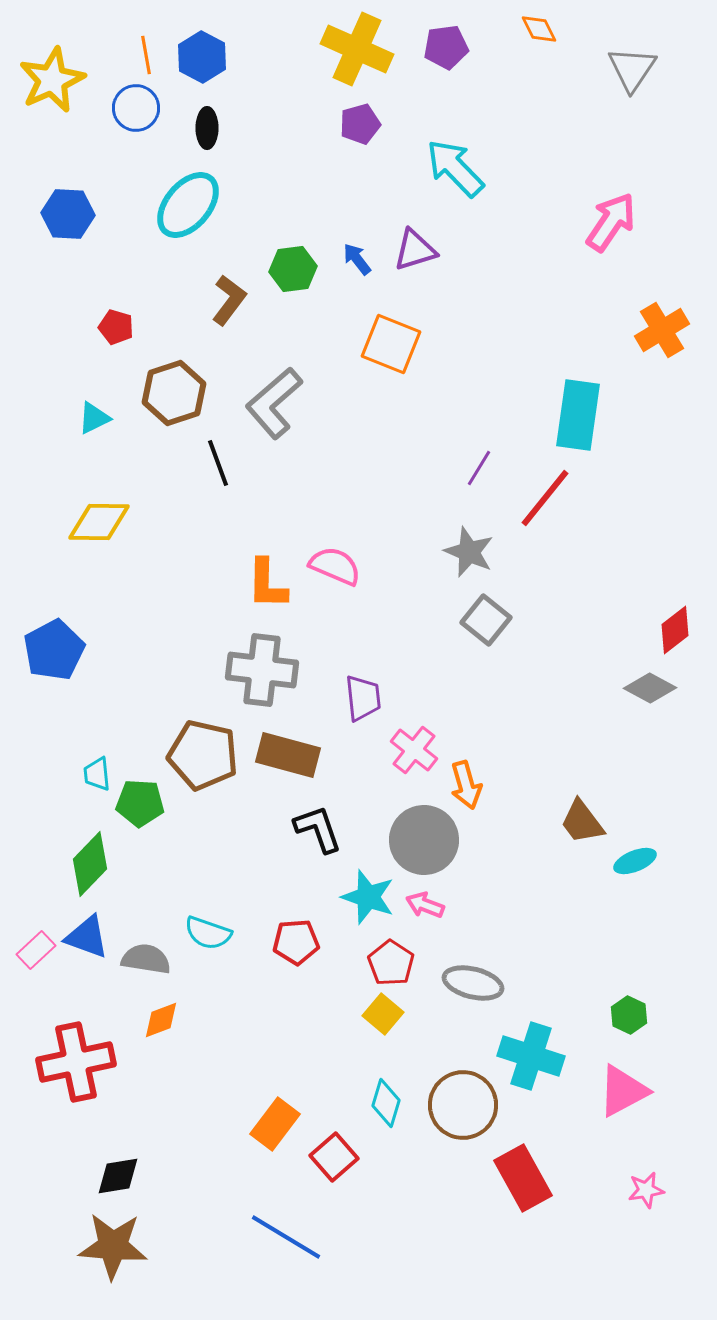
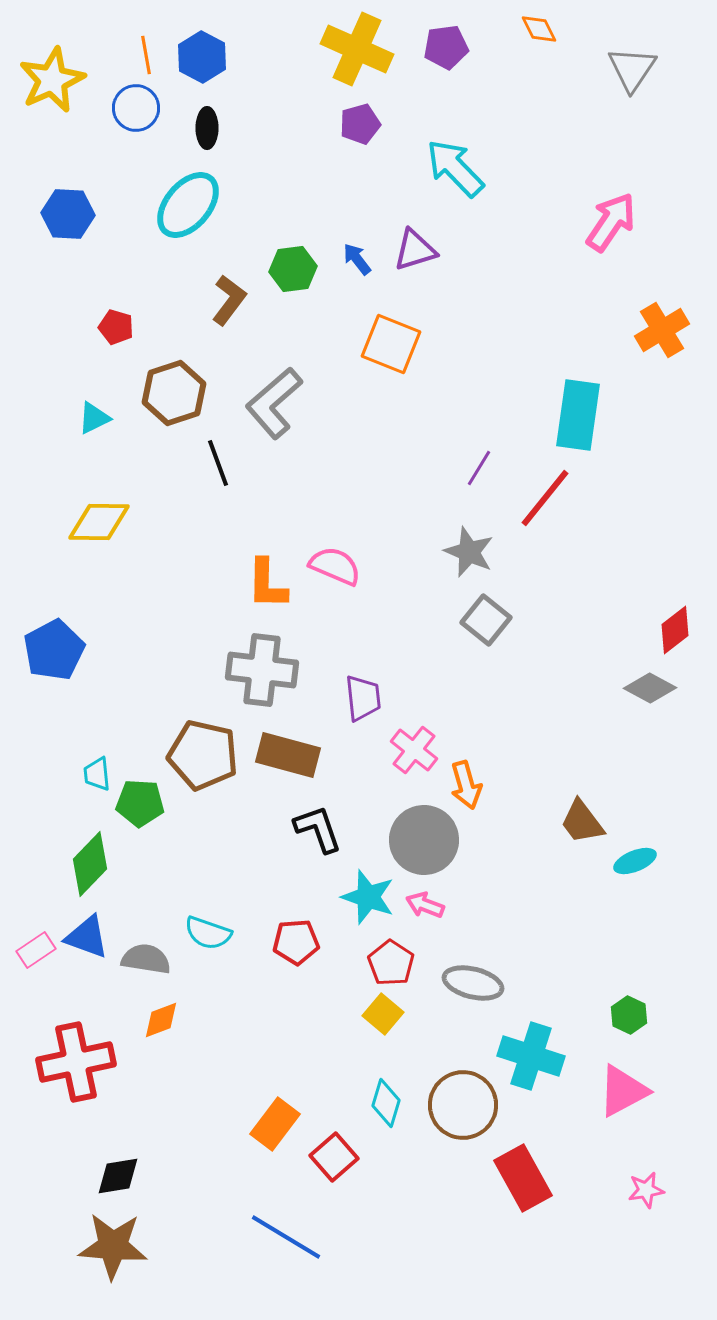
pink rectangle at (36, 950): rotated 9 degrees clockwise
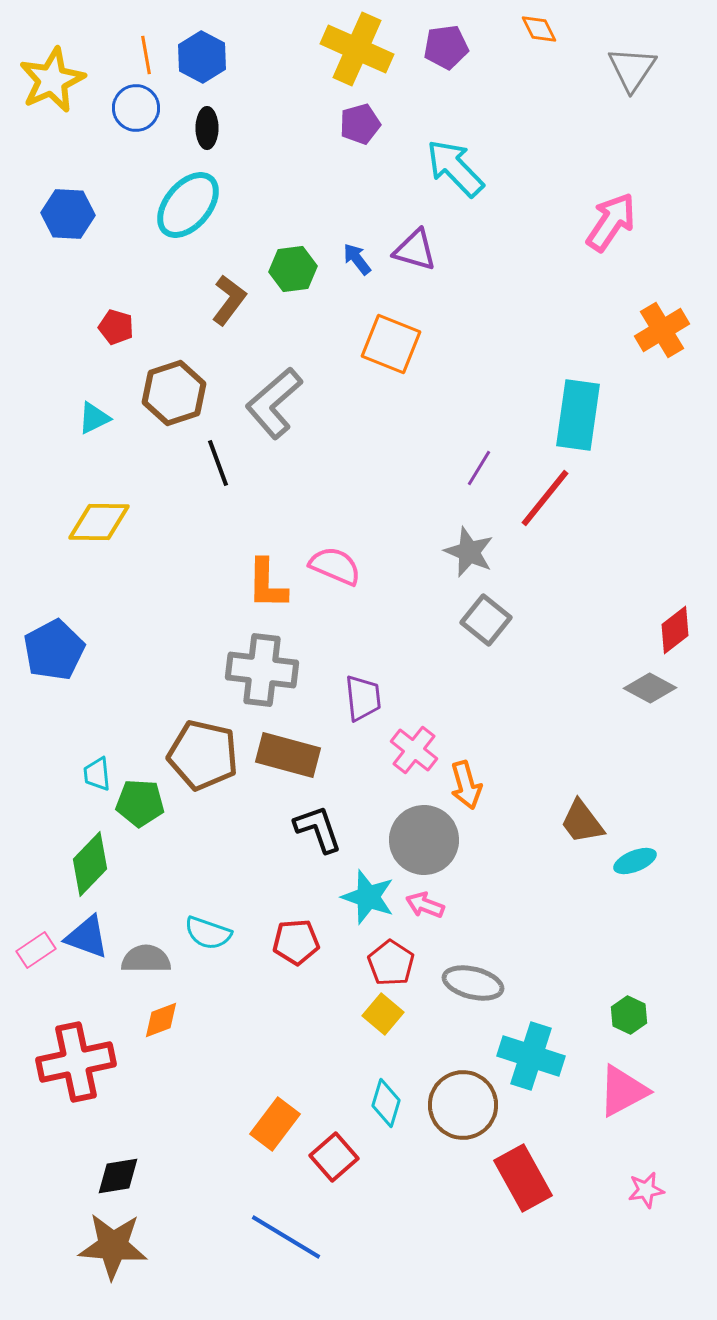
purple triangle at (415, 250): rotated 33 degrees clockwise
gray semicircle at (146, 959): rotated 9 degrees counterclockwise
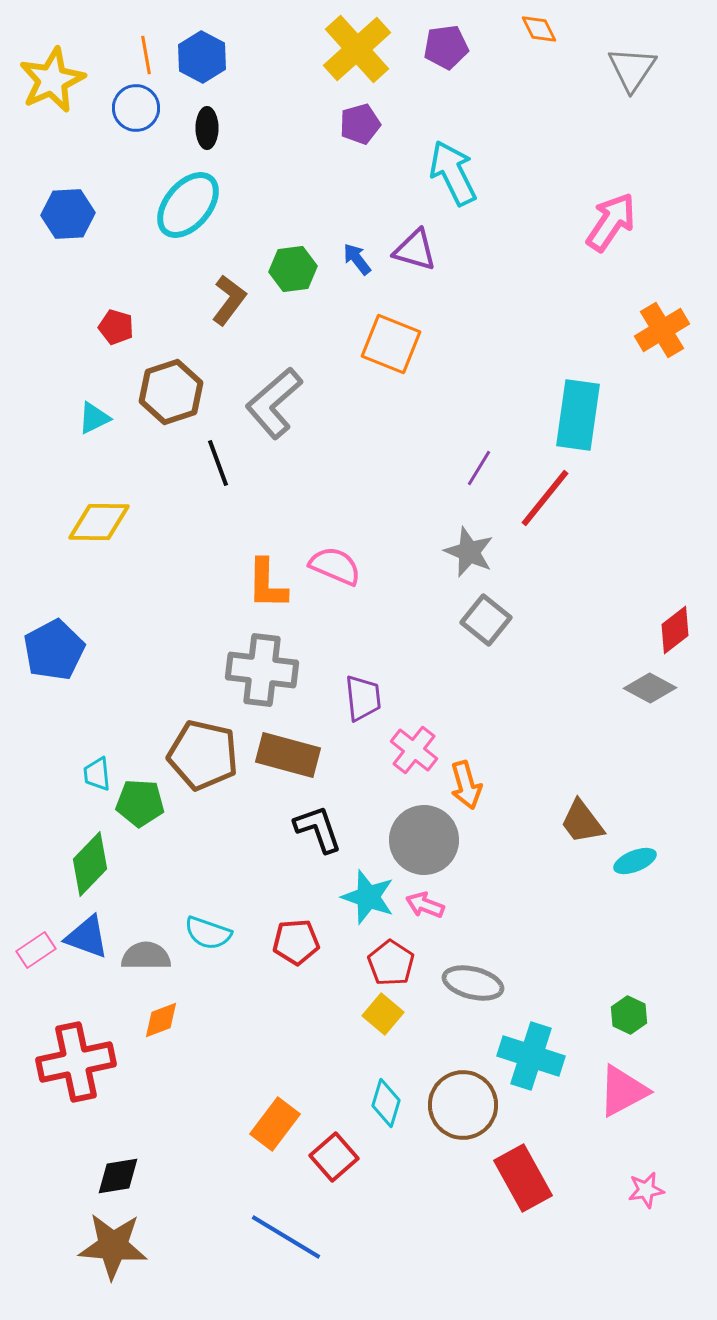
yellow cross at (357, 49): rotated 24 degrees clockwise
cyan arrow at (455, 168): moved 2 px left, 5 px down; rotated 18 degrees clockwise
blue hexagon at (68, 214): rotated 6 degrees counterclockwise
brown hexagon at (174, 393): moved 3 px left, 1 px up
gray semicircle at (146, 959): moved 3 px up
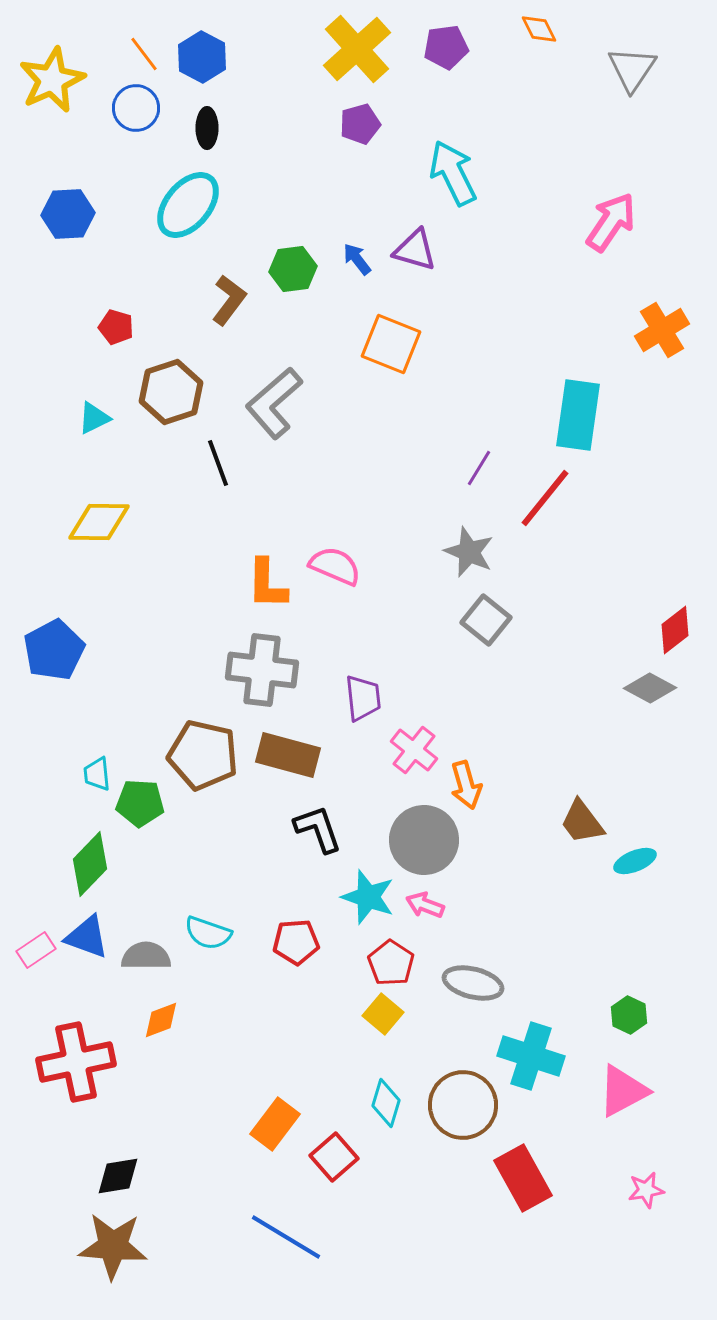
orange line at (146, 55): moved 2 px left, 1 px up; rotated 27 degrees counterclockwise
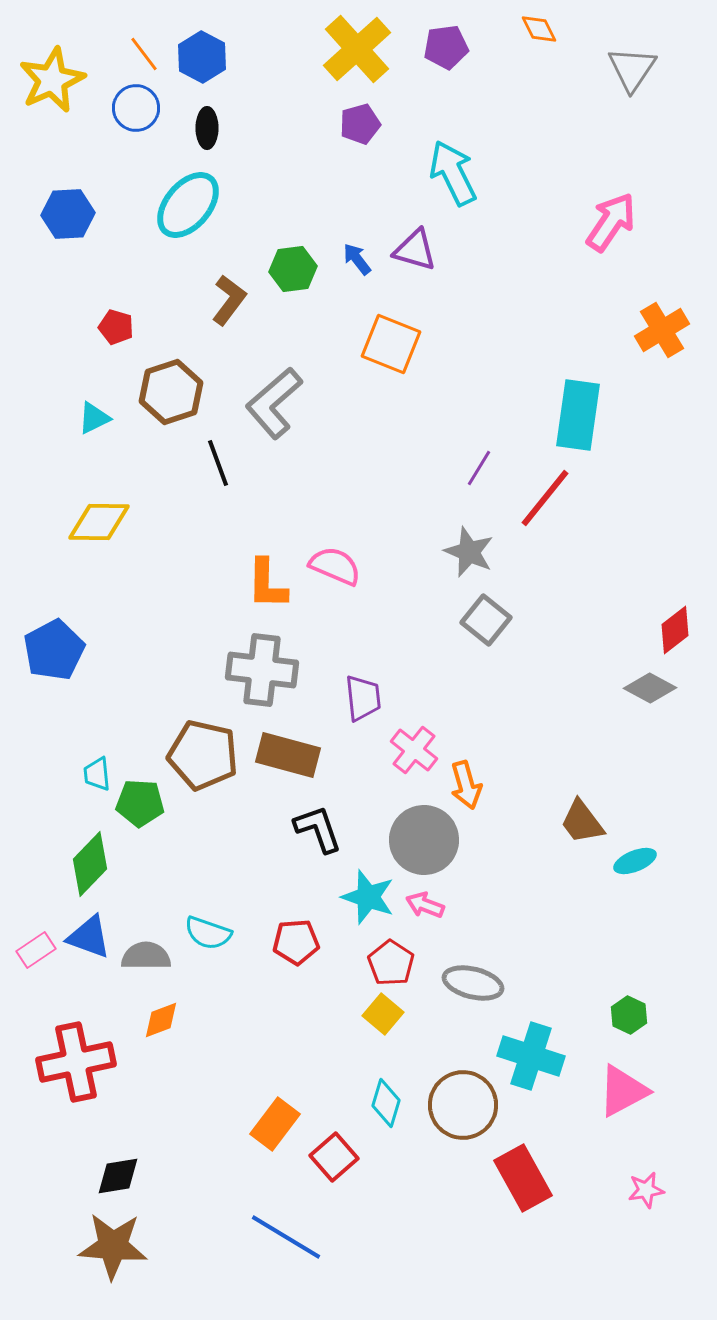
blue triangle at (87, 937): moved 2 px right
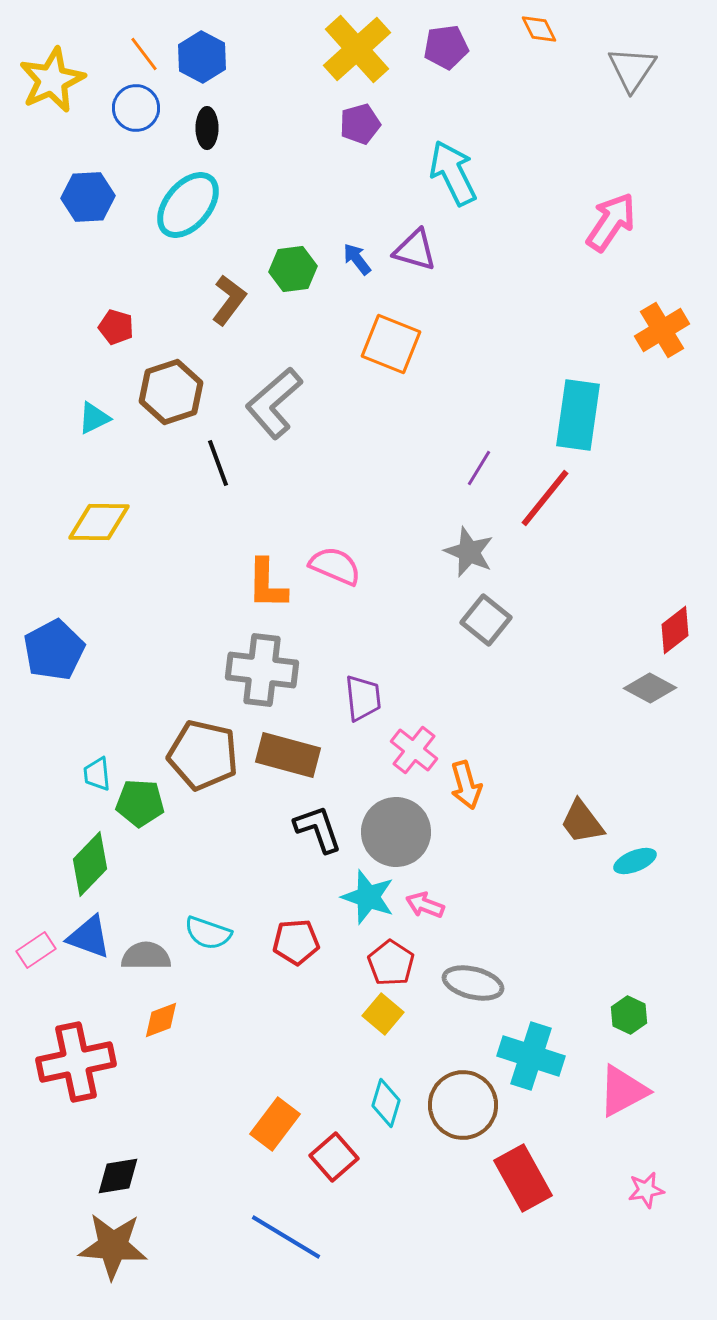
blue hexagon at (68, 214): moved 20 px right, 17 px up
gray circle at (424, 840): moved 28 px left, 8 px up
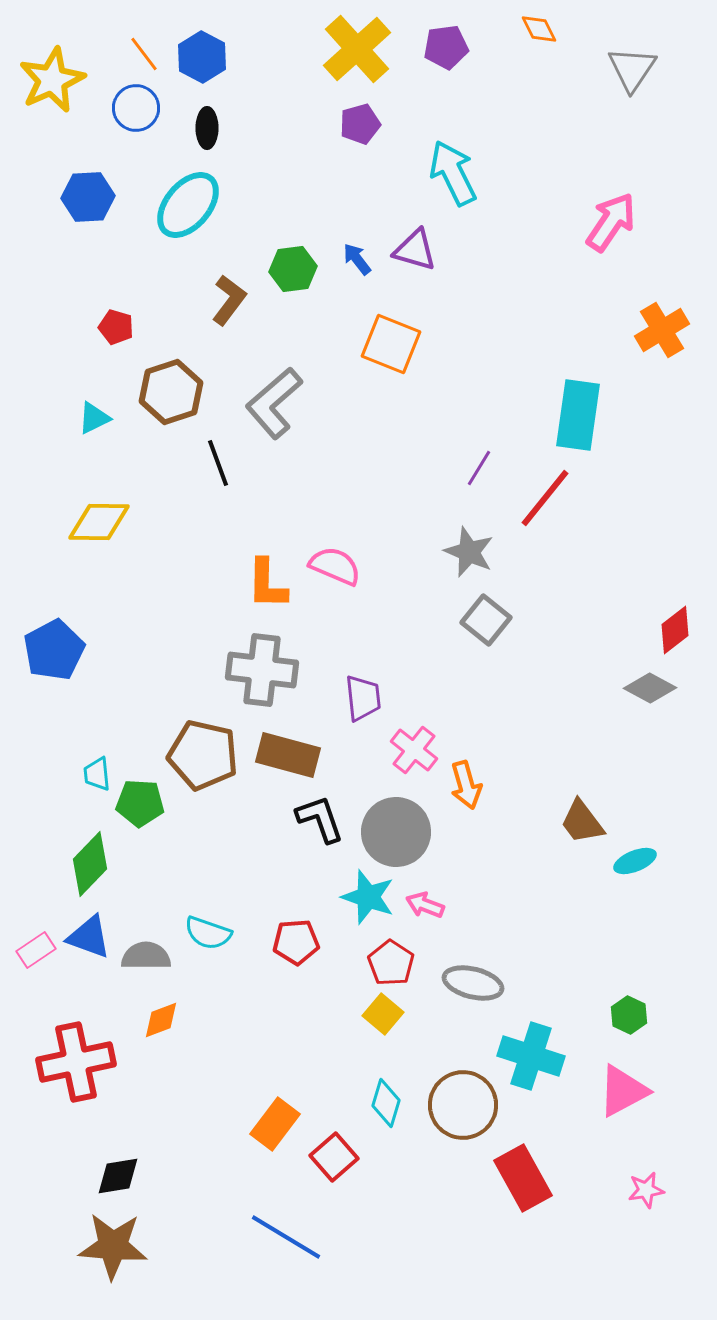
black L-shape at (318, 829): moved 2 px right, 10 px up
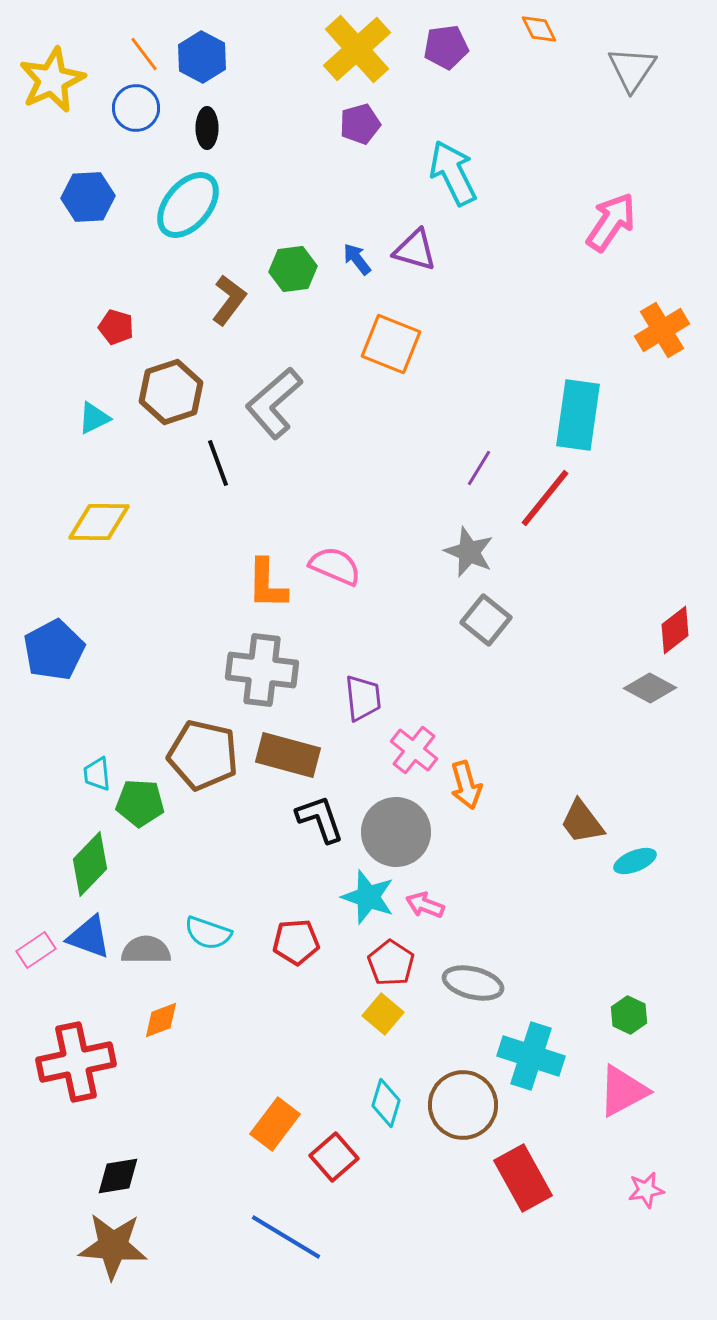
gray semicircle at (146, 956): moved 6 px up
